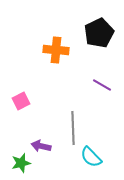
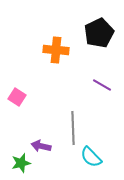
pink square: moved 4 px left, 4 px up; rotated 30 degrees counterclockwise
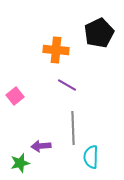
purple line: moved 35 px left
pink square: moved 2 px left, 1 px up; rotated 18 degrees clockwise
purple arrow: rotated 18 degrees counterclockwise
cyan semicircle: rotated 45 degrees clockwise
green star: moved 1 px left
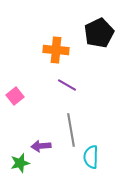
gray line: moved 2 px left, 2 px down; rotated 8 degrees counterclockwise
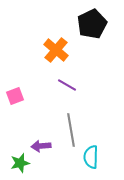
black pentagon: moved 7 px left, 9 px up
orange cross: rotated 35 degrees clockwise
pink square: rotated 18 degrees clockwise
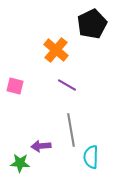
pink square: moved 10 px up; rotated 36 degrees clockwise
green star: rotated 18 degrees clockwise
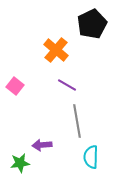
pink square: rotated 24 degrees clockwise
gray line: moved 6 px right, 9 px up
purple arrow: moved 1 px right, 1 px up
green star: rotated 12 degrees counterclockwise
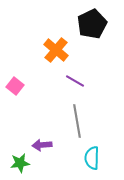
purple line: moved 8 px right, 4 px up
cyan semicircle: moved 1 px right, 1 px down
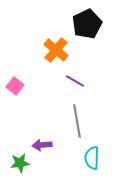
black pentagon: moved 5 px left
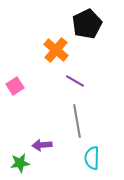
pink square: rotated 18 degrees clockwise
